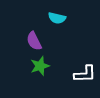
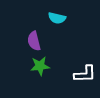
purple semicircle: rotated 12 degrees clockwise
green star: rotated 12 degrees clockwise
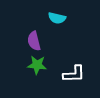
green star: moved 3 px left, 1 px up; rotated 12 degrees clockwise
white L-shape: moved 11 px left
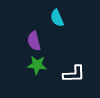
cyan semicircle: rotated 54 degrees clockwise
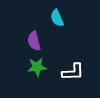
green star: moved 2 px down; rotated 12 degrees counterclockwise
white L-shape: moved 1 px left, 2 px up
